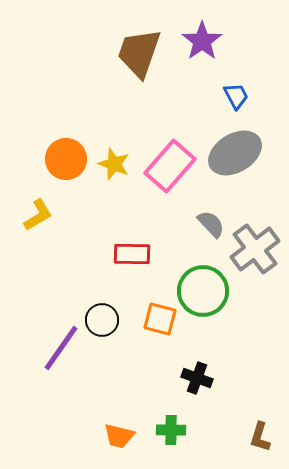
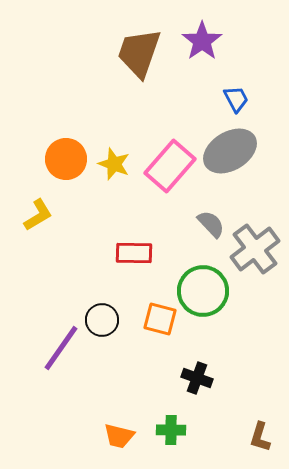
blue trapezoid: moved 3 px down
gray ellipse: moved 5 px left, 2 px up
red rectangle: moved 2 px right, 1 px up
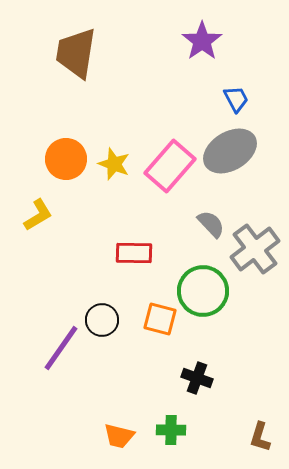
brown trapezoid: moved 63 px left; rotated 10 degrees counterclockwise
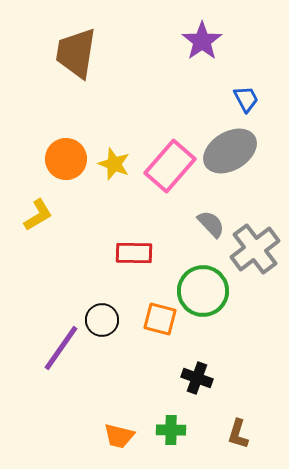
blue trapezoid: moved 10 px right
brown L-shape: moved 22 px left, 3 px up
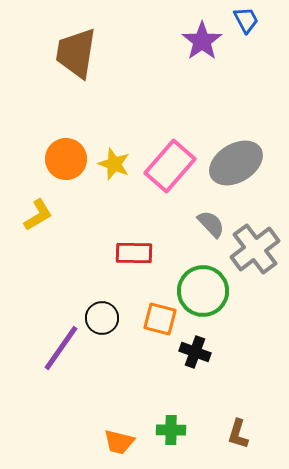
blue trapezoid: moved 79 px up
gray ellipse: moved 6 px right, 12 px down
black circle: moved 2 px up
black cross: moved 2 px left, 26 px up
orange trapezoid: moved 6 px down
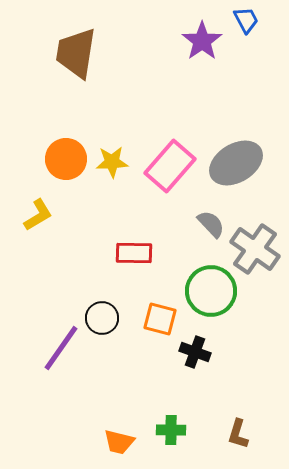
yellow star: moved 2 px left, 2 px up; rotated 24 degrees counterclockwise
gray cross: rotated 18 degrees counterclockwise
green circle: moved 8 px right
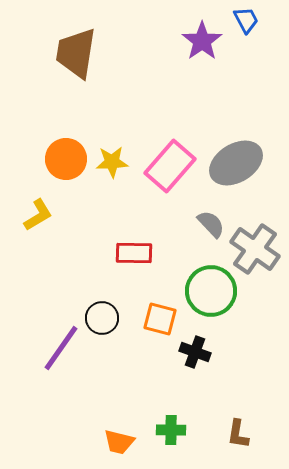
brown L-shape: rotated 8 degrees counterclockwise
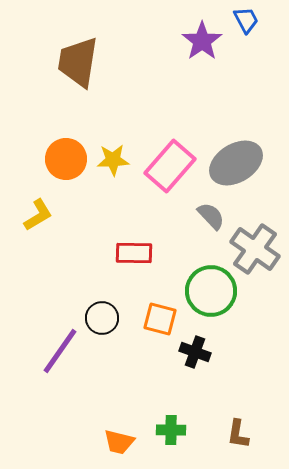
brown trapezoid: moved 2 px right, 9 px down
yellow star: moved 1 px right, 2 px up
gray semicircle: moved 8 px up
purple line: moved 1 px left, 3 px down
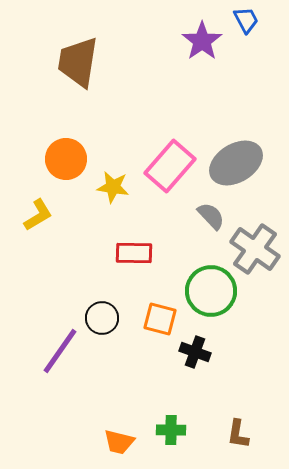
yellow star: moved 27 px down; rotated 12 degrees clockwise
